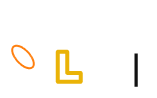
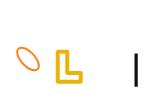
orange ellipse: moved 5 px right, 2 px down
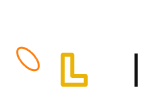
yellow L-shape: moved 5 px right, 3 px down
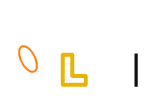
orange ellipse: rotated 16 degrees clockwise
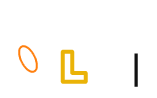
yellow L-shape: moved 3 px up
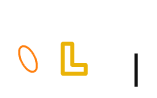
yellow L-shape: moved 8 px up
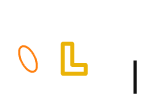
black line: moved 1 px left, 7 px down
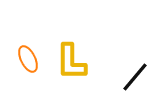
black line: rotated 40 degrees clockwise
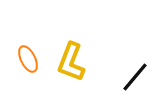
yellow L-shape: rotated 21 degrees clockwise
